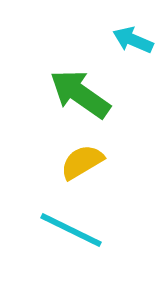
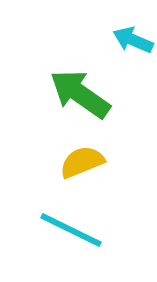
yellow semicircle: rotated 9 degrees clockwise
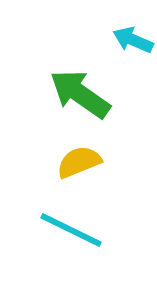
yellow semicircle: moved 3 px left
